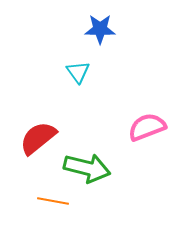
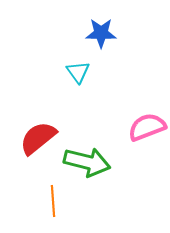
blue star: moved 1 px right, 4 px down
green arrow: moved 6 px up
orange line: rotated 76 degrees clockwise
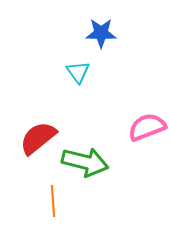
green arrow: moved 2 px left
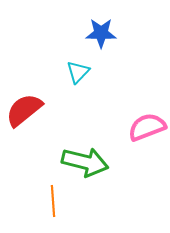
cyan triangle: rotated 20 degrees clockwise
red semicircle: moved 14 px left, 28 px up
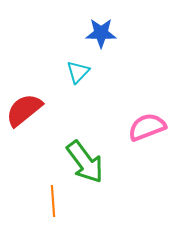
green arrow: rotated 39 degrees clockwise
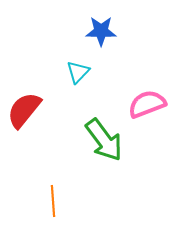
blue star: moved 2 px up
red semicircle: rotated 12 degrees counterclockwise
pink semicircle: moved 23 px up
green arrow: moved 19 px right, 22 px up
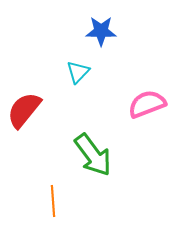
green arrow: moved 11 px left, 15 px down
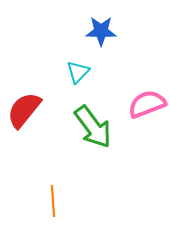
green arrow: moved 28 px up
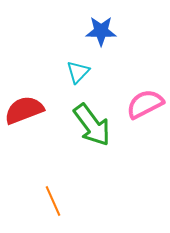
pink semicircle: moved 2 px left; rotated 6 degrees counterclockwise
red semicircle: rotated 30 degrees clockwise
green arrow: moved 1 px left, 2 px up
orange line: rotated 20 degrees counterclockwise
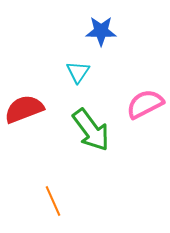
cyan triangle: rotated 10 degrees counterclockwise
red semicircle: moved 1 px up
green arrow: moved 1 px left, 5 px down
